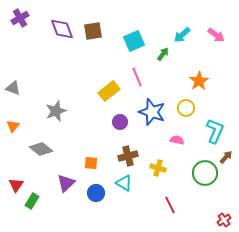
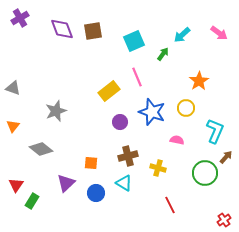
pink arrow: moved 3 px right, 2 px up
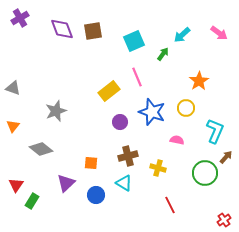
blue circle: moved 2 px down
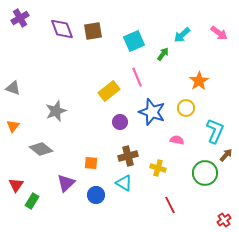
brown arrow: moved 2 px up
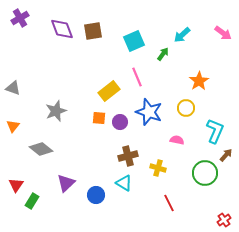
pink arrow: moved 4 px right
blue star: moved 3 px left
orange square: moved 8 px right, 45 px up
red line: moved 1 px left, 2 px up
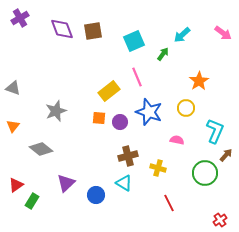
red triangle: rotated 21 degrees clockwise
red cross: moved 4 px left
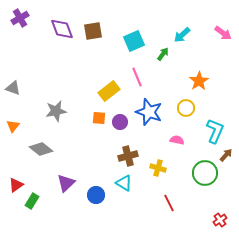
gray star: rotated 10 degrees clockwise
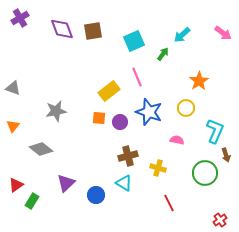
brown arrow: rotated 120 degrees clockwise
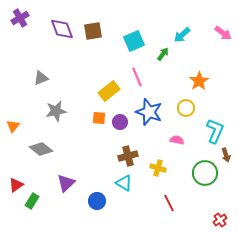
gray triangle: moved 28 px right, 10 px up; rotated 42 degrees counterclockwise
blue circle: moved 1 px right, 6 px down
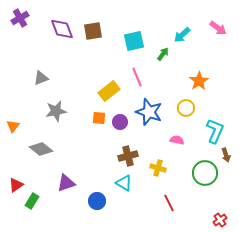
pink arrow: moved 5 px left, 5 px up
cyan square: rotated 10 degrees clockwise
purple triangle: rotated 24 degrees clockwise
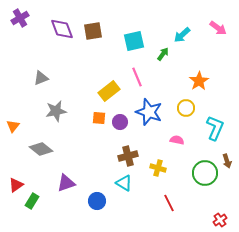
cyan L-shape: moved 3 px up
brown arrow: moved 1 px right, 6 px down
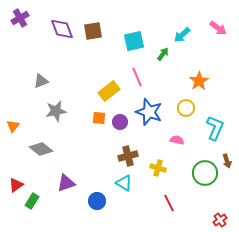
gray triangle: moved 3 px down
